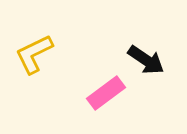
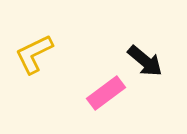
black arrow: moved 1 px left, 1 px down; rotated 6 degrees clockwise
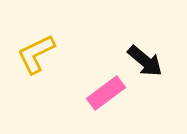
yellow L-shape: moved 2 px right
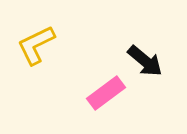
yellow L-shape: moved 9 px up
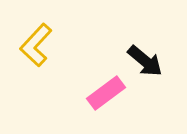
yellow L-shape: rotated 21 degrees counterclockwise
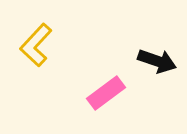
black arrow: moved 12 px right; rotated 21 degrees counterclockwise
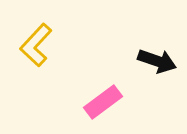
pink rectangle: moved 3 px left, 9 px down
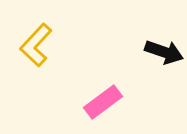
black arrow: moved 7 px right, 9 px up
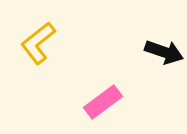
yellow L-shape: moved 2 px right, 2 px up; rotated 9 degrees clockwise
